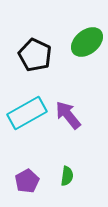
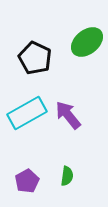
black pentagon: moved 3 px down
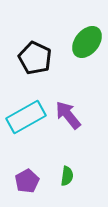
green ellipse: rotated 12 degrees counterclockwise
cyan rectangle: moved 1 px left, 4 px down
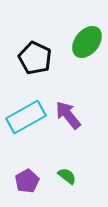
green semicircle: rotated 60 degrees counterclockwise
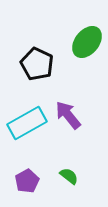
black pentagon: moved 2 px right, 6 px down
cyan rectangle: moved 1 px right, 6 px down
green semicircle: moved 2 px right
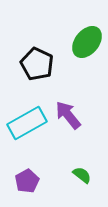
green semicircle: moved 13 px right, 1 px up
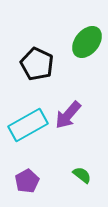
purple arrow: rotated 100 degrees counterclockwise
cyan rectangle: moved 1 px right, 2 px down
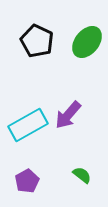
black pentagon: moved 23 px up
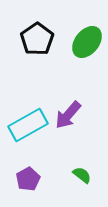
black pentagon: moved 2 px up; rotated 12 degrees clockwise
purple pentagon: moved 1 px right, 2 px up
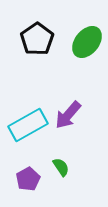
green semicircle: moved 21 px left, 8 px up; rotated 18 degrees clockwise
